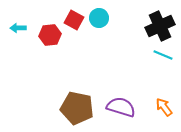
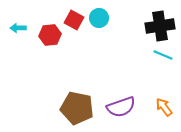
black cross: rotated 16 degrees clockwise
purple semicircle: rotated 144 degrees clockwise
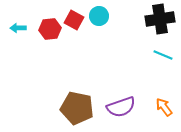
cyan circle: moved 2 px up
black cross: moved 7 px up
red hexagon: moved 6 px up
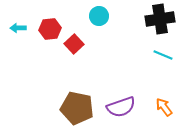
red square: moved 24 px down; rotated 18 degrees clockwise
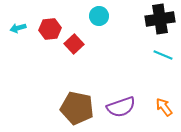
cyan arrow: rotated 14 degrees counterclockwise
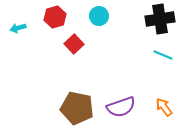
red hexagon: moved 5 px right, 12 px up; rotated 10 degrees counterclockwise
